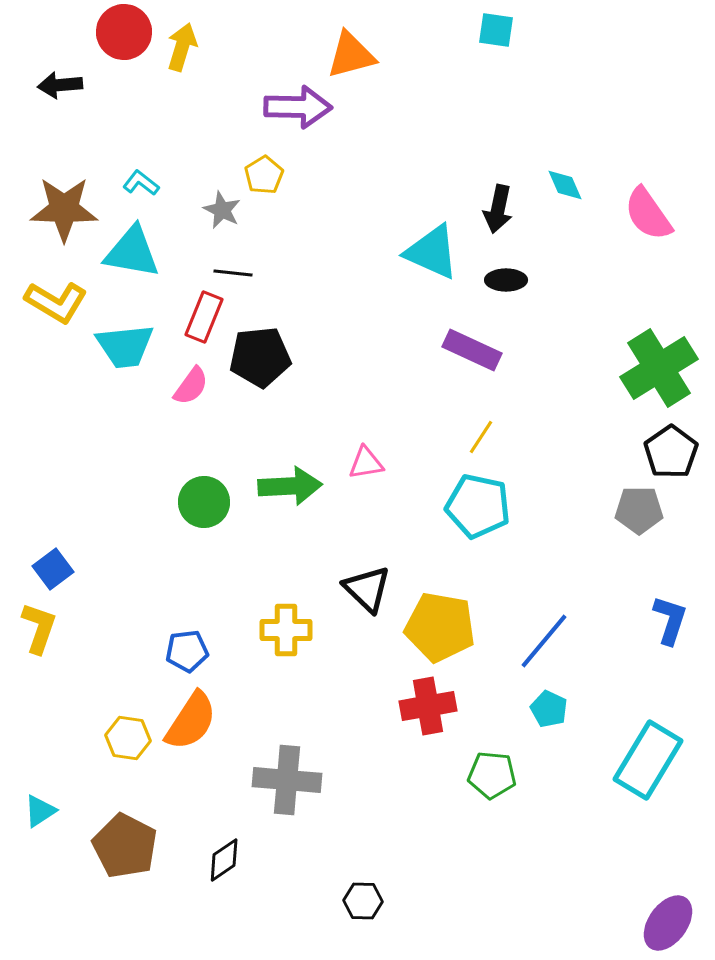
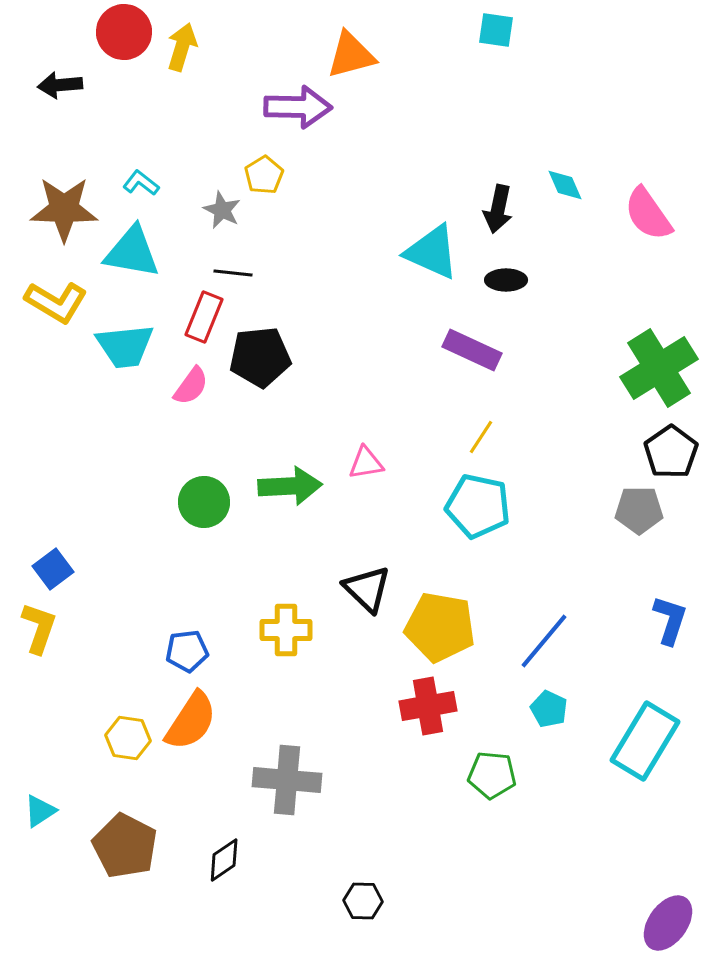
cyan rectangle at (648, 760): moved 3 px left, 19 px up
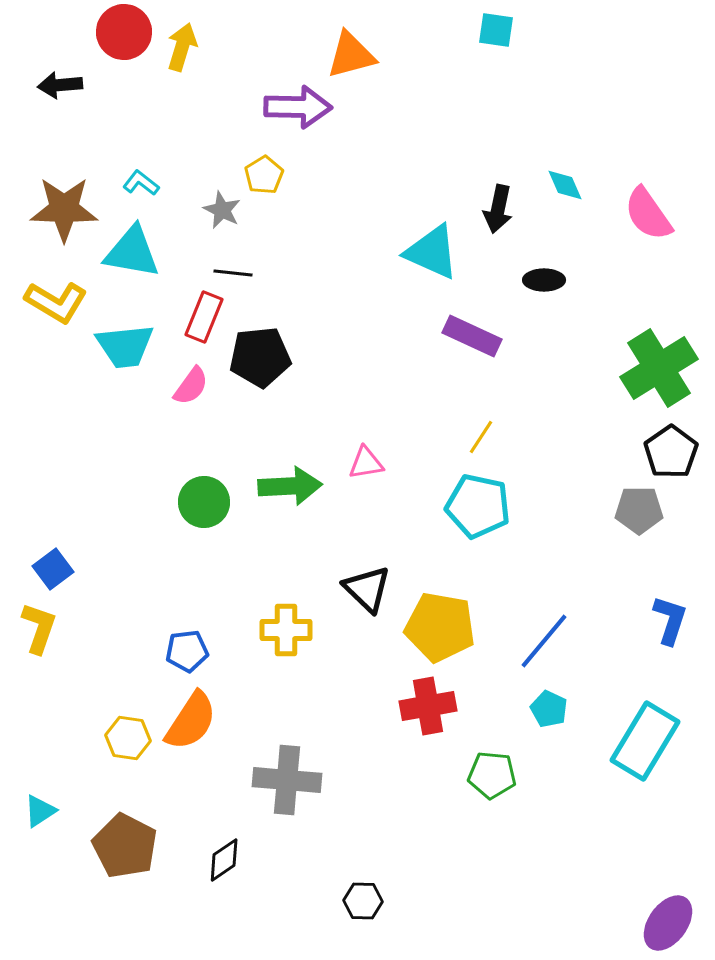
black ellipse at (506, 280): moved 38 px right
purple rectangle at (472, 350): moved 14 px up
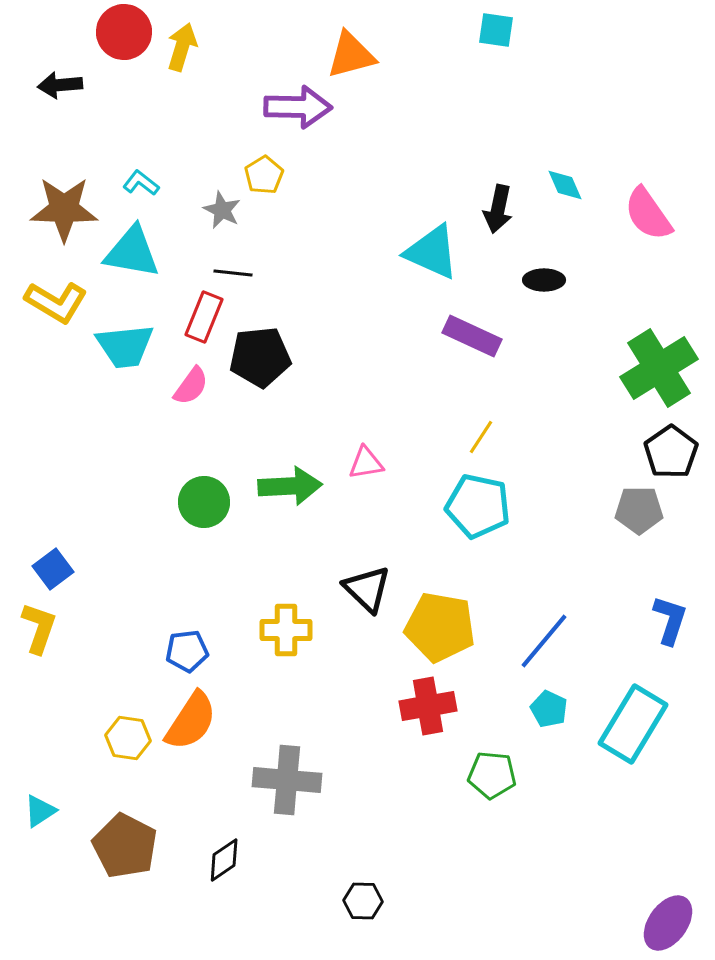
cyan rectangle at (645, 741): moved 12 px left, 17 px up
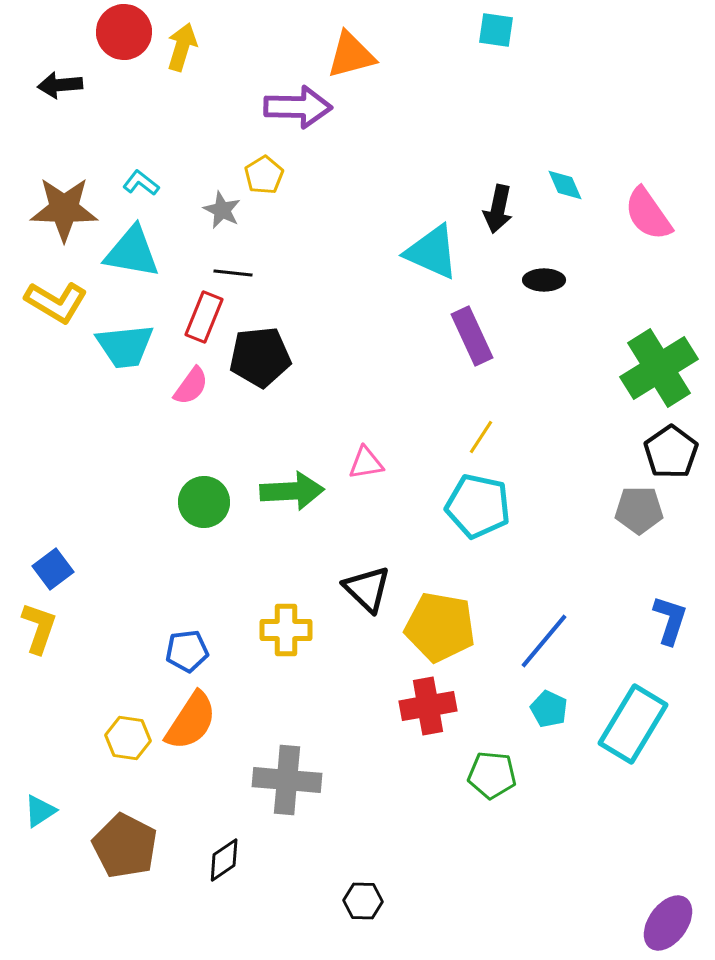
purple rectangle at (472, 336): rotated 40 degrees clockwise
green arrow at (290, 486): moved 2 px right, 5 px down
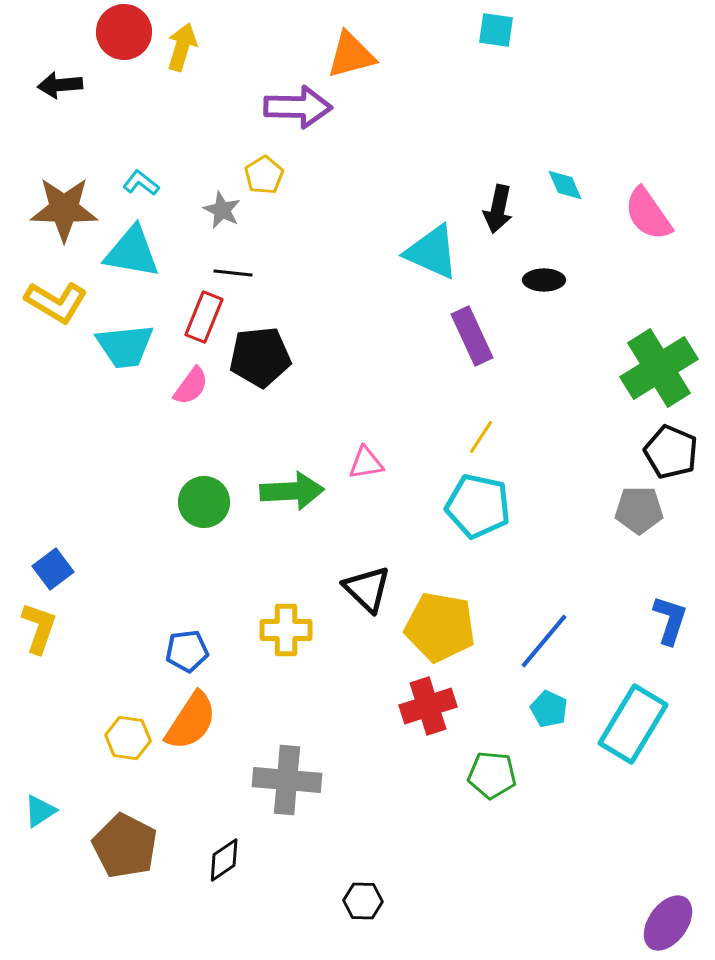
black pentagon at (671, 452): rotated 14 degrees counterclockwise
red cross at (428, 706): rotated 8 degrees counterclockwise
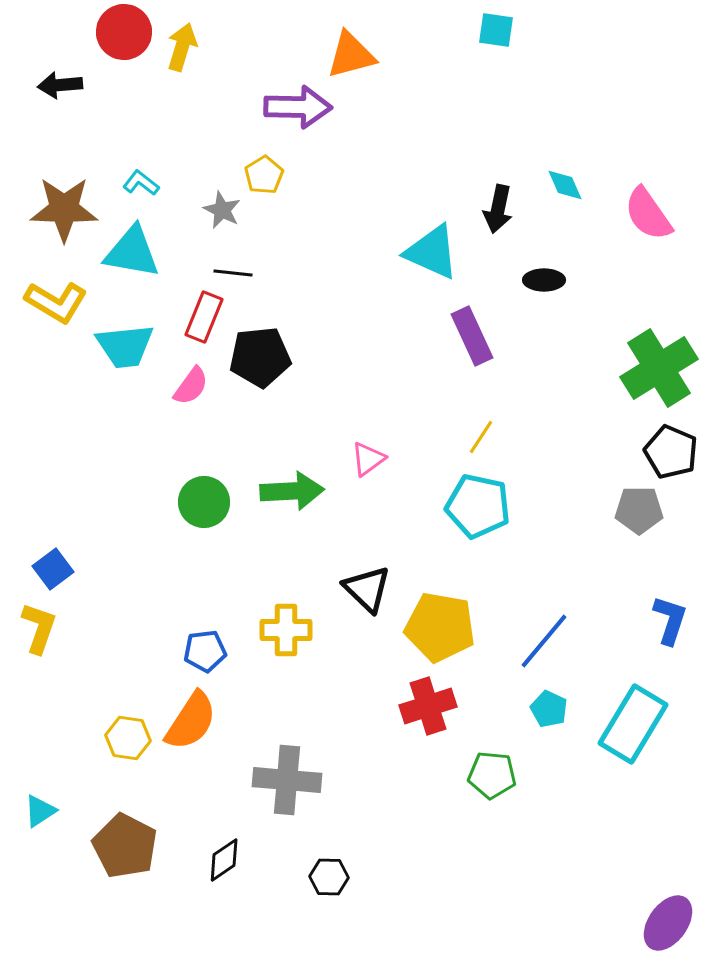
pink triangle at (366, 463): moved 2 px right, 4 px up; rotated 27 degrees counterclockwise
blue pentagon at (187, 651): moved 18 px right
black hexagon at (363, 901): moved 34 px left, 24 px up
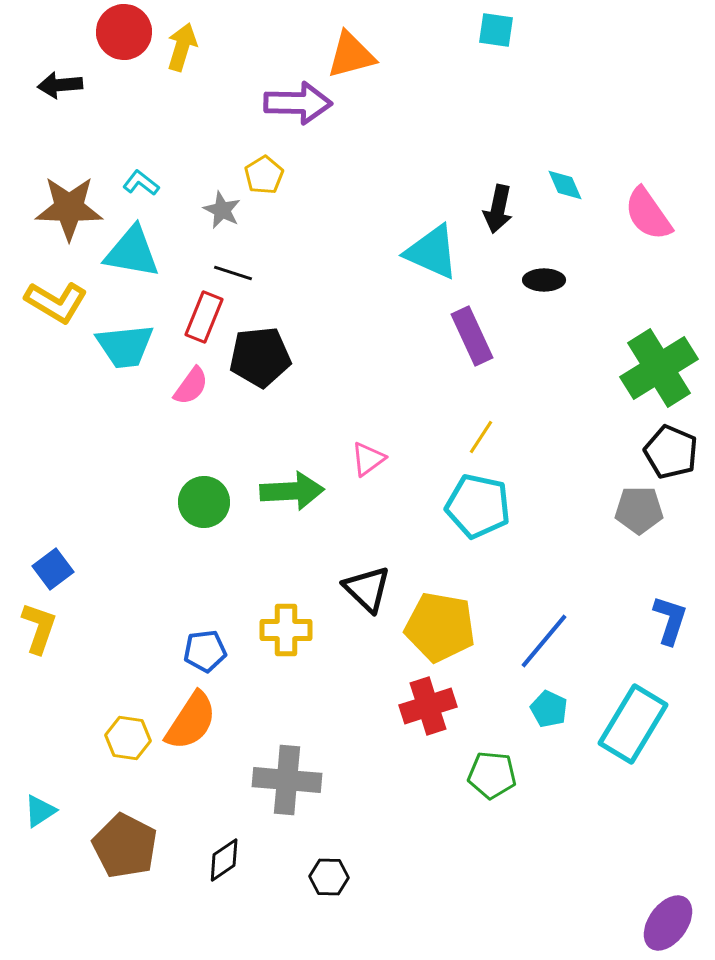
purple arrow at (298, 107): moved 4 px up
brown star at (64, 209): moved 5 px right, 1 px up
black line at (233, 273): rotated 12 degrees clockwise
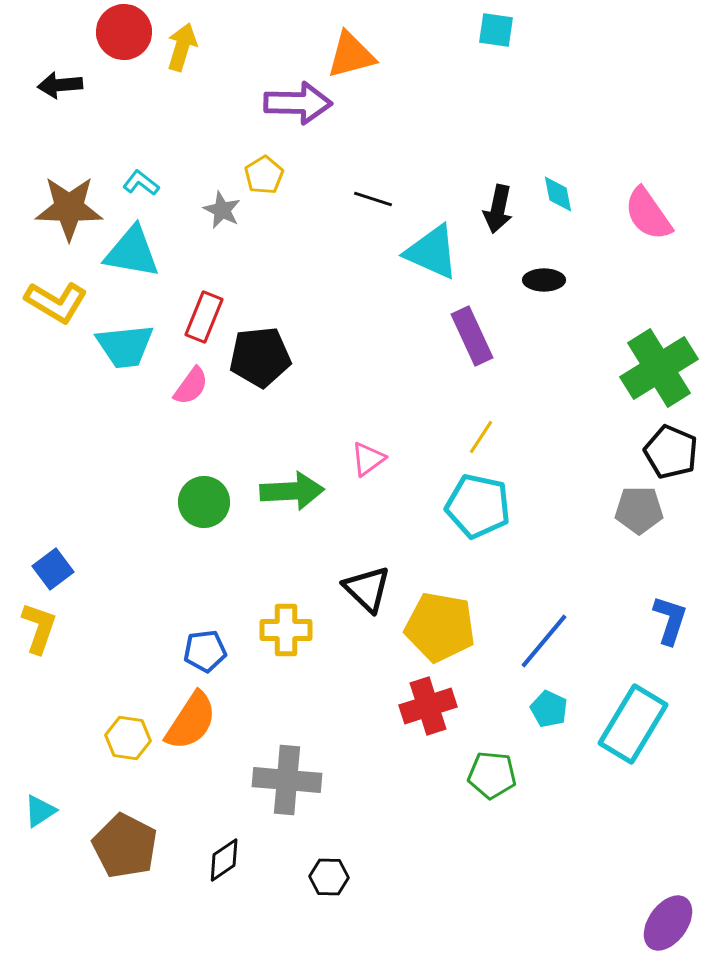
cyan diamond at (565, 185): moved 7 px left, 9 px down; rotated 12 degrees clockwise
black line at (233, 273): moved 140 px right, 74 px up
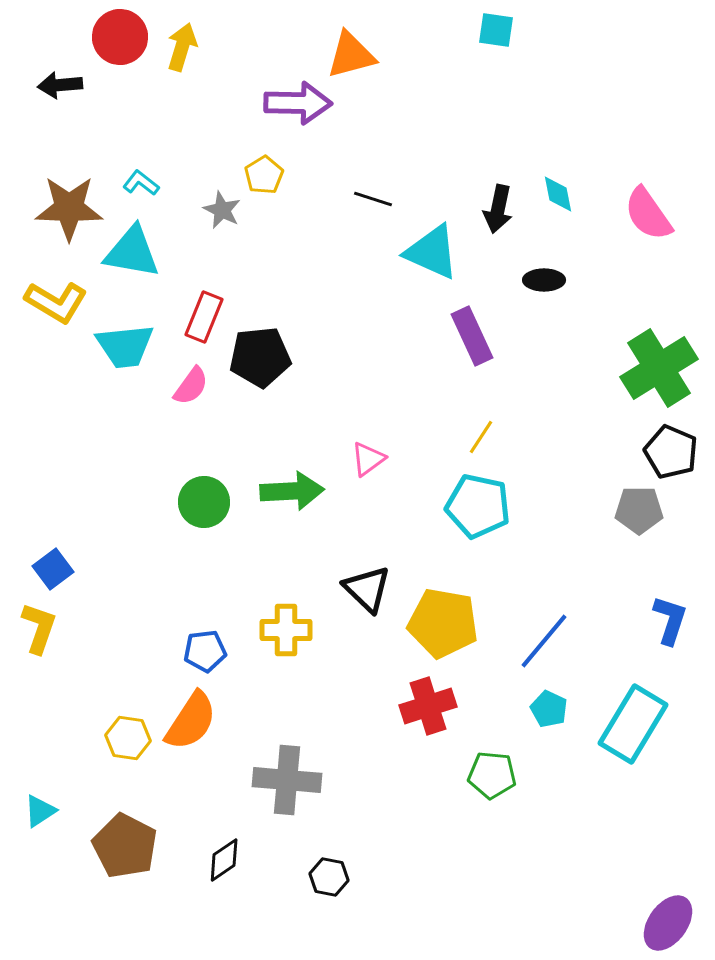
red circle at (124, 32): moved 4 px left, 5 px down
yellow pentagon at (440, 627): moved 3 px right, 4 px up
black hexagon at (329, 877): rotated 9 degrees clockwise
